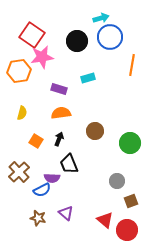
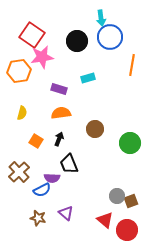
cyan arrow: rotated 98 degrees clockwise
brown circle: moved 2 px up
gray circle: moved 15 px down
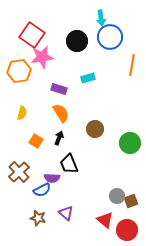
orange semicircle: rotated 66 degrees clockwise
black arrow: moved 1 px up
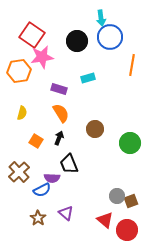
brown star: rotated 21 degrees clockwise
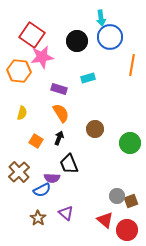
orange hexagon: rotated 15 degrees clockwise
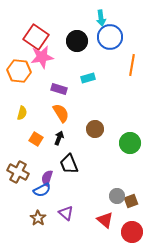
red square: moved 4 px right, 2 px down
orange square: moved 2 px up
brown cross: moved 1 px left; rotated 20 degrees counterclockwise
purple semicircle: moved 5 px left; rotated 105 degrees clockwise
red circle: moved 5 px right, 2 px down
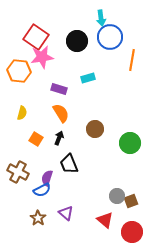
orange line: moved 5 px up
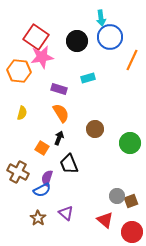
orange line: rotated 15 degrees clockwise
orange square: moved 6 px right, 9 px down
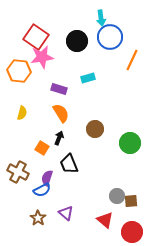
brown square: rotated 16 degrees clockwise
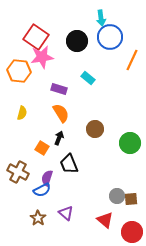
cyan rectangle: rotated 56 degrees clockwise
brown square: moved 2 px up
